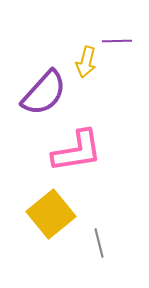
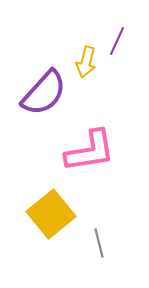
purple line: rotated 64 degrees counterclockwise
pink L-shape: moved 13 px right
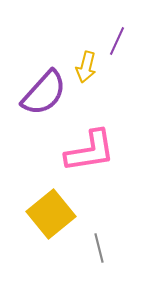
yellow arrow: moved 5 px down
gray line: moved 5 px down
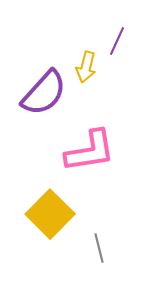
yellow square: moved 1 px left; rotated 6 degrees counterclockwise
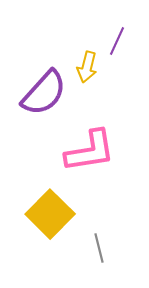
yellow arrow: moved 1 px right
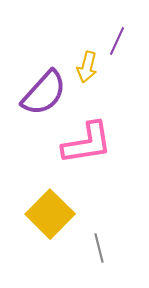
pink L-shape: moved 3 px left, 8 px up
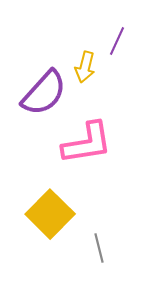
yellow arrow: moved 2 px left
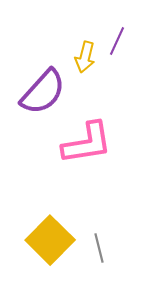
yellow arrow: moved 10 px up
purple semicircle: moved 1 px left, 1 px up
yellow square: moved 26 px down
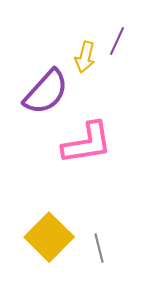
purple semicircle: moved 3 px right
yellow square: moved 1 px left, 3 px up
